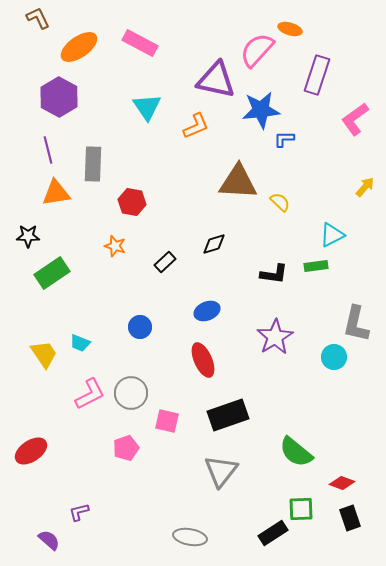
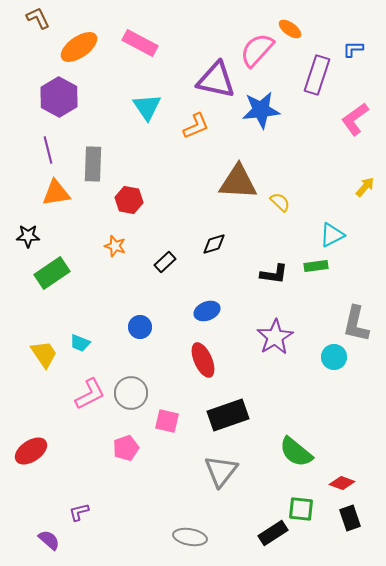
orange ellipse at (290, 29): rotated 20 degrees clockwise
blue L-shape at (284, 139): moved 69 px right, 90 px up
red hexagon at (132, 202): moved 3 px left, 2 px up
green square at (301, 509): rotated 8 degrees clockwise
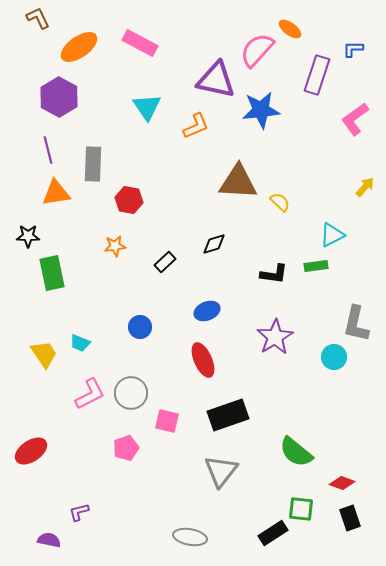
orange star at (115, 246): rotated 25 degrees counterclockwise
green rectangle at (52, 273): rotated 68 degrees counterclockwise
purple semicircle at (49, 540): rotated 30 degrees counterclockwise
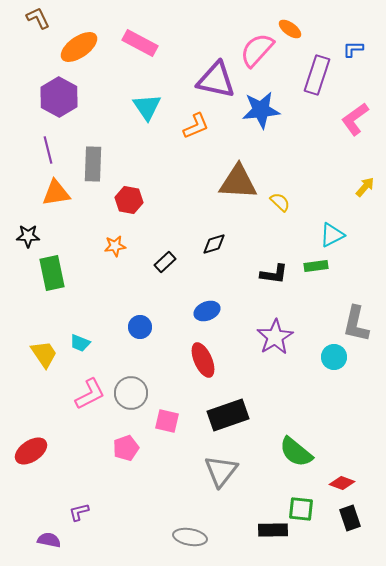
black rectangle at (273, 533): moved 3 px up; rotated 32 degrees clockwise
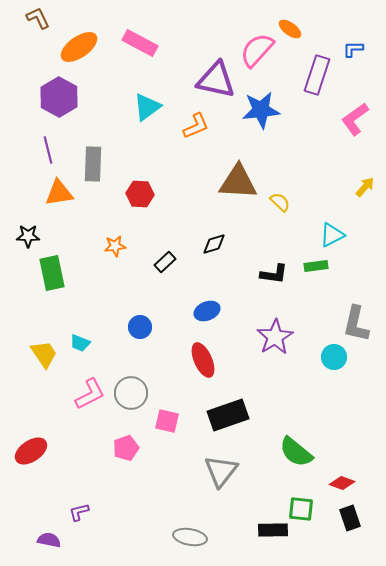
cyan triangle at (147, 107): rotated 28 degrees clockwise
orange triangle at (56, 193): moved 3 px right
red hexagon at (129, 200): moved 11 px right, 6 px up; rotated 8 degrees counterclockwise
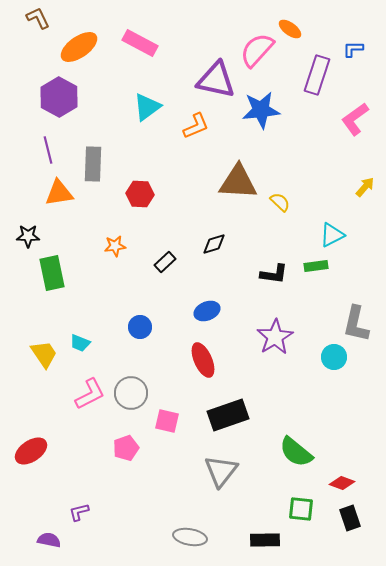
black rectangle at (273, 530): moved 8 px left, 10 px down
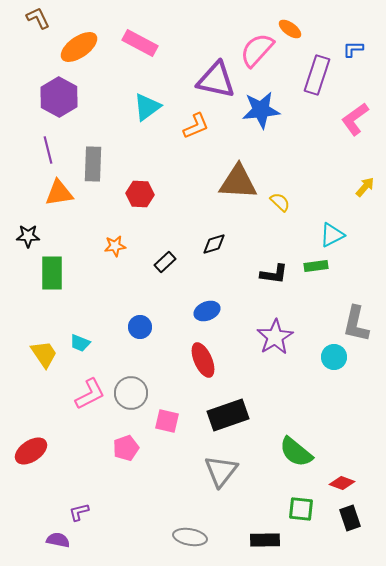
green rectangle at (52, 273): rotated 12 degrees clockwise
purple semicircle at (49, 540): moved 9 px right
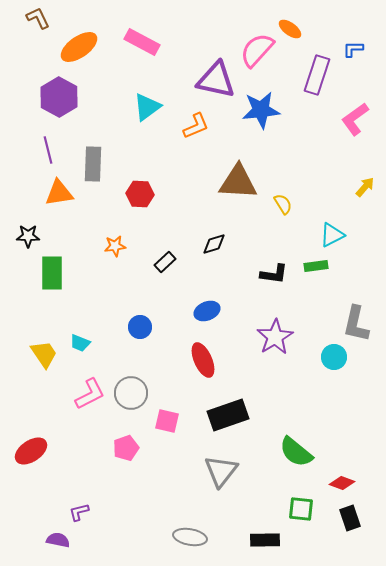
pink rectangle at (140, 43): moved 2 px right, 1 px up
yellow semicircle at (280, 202): moved 3 px right, 2 px down; rotated 15 degrees clockwise
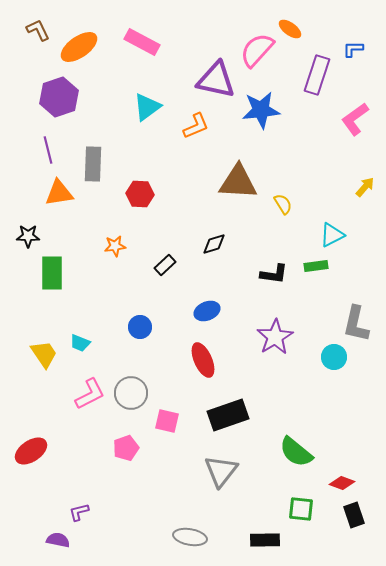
brown L-shape at (38, 18): moved 12 px down
purple hexagon at (59, 97): rotated 12 degrees clockwise
black rectangle at (165, 262): moved 3 px down
black rectangle at (350, 518): moved 4 px right, 3 px up
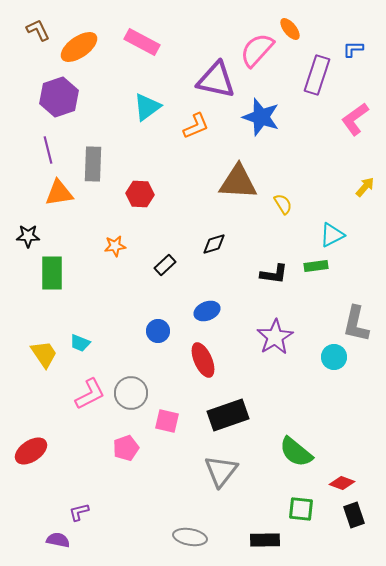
orange ellipse at (290, 29): rotated 15 degrees clockwise
blue star at (261, 110): moved 7 px down; rotated 24 degrees clockwise
blue circle at (140, 327): moved 18 px right, 4 px down
